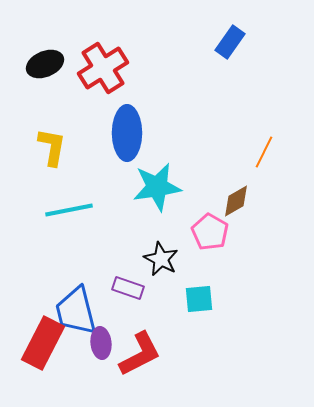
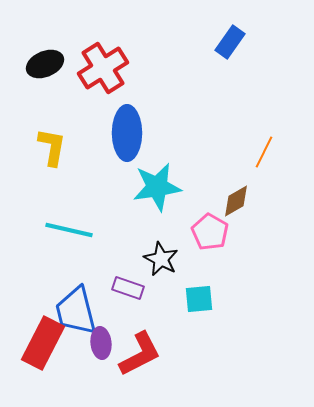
cyan line: moved 20 px down; rotated 24 degrees clockwise
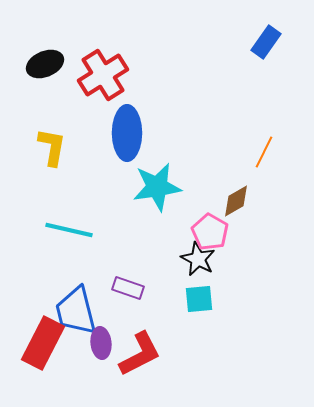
blue rectangle: moved 36 px right
red cross: moved 7 px down
black star: moved 37 px right
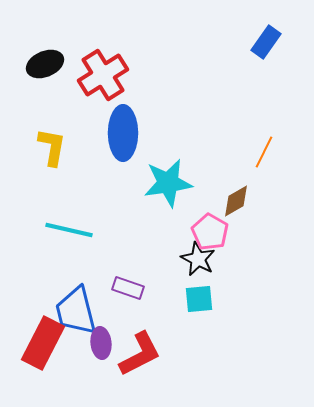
blue ellipse: moved 4 px left
cyan star: moved 11 px right, 4 px up
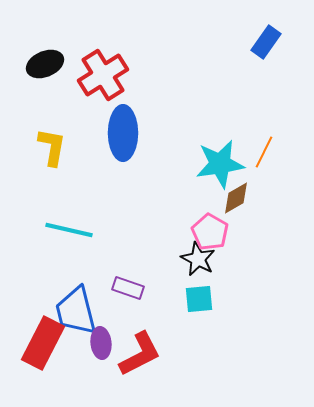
cyan star: moved 52 px right, 19 px up
brown diamond: moved 3 px up
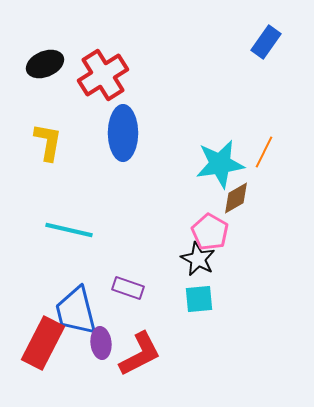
yellow L-shape: moved 4 px left, 5 px up
